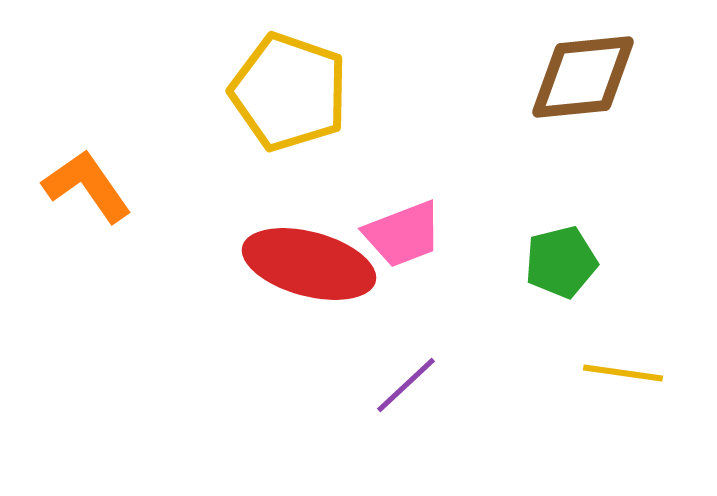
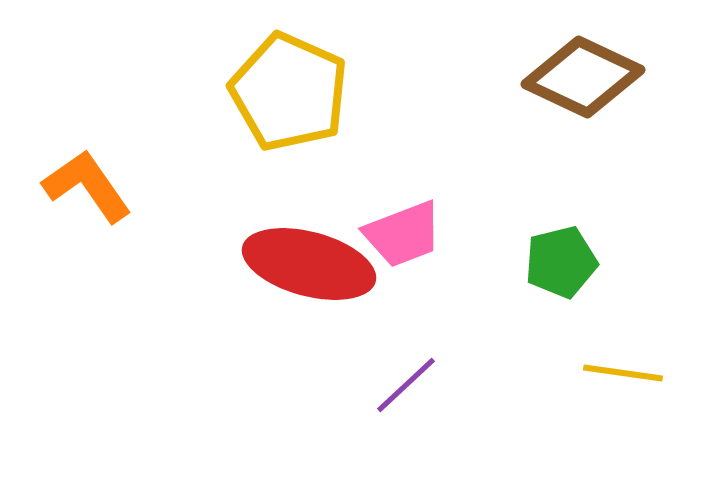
brown diamond: rotated 31 degrees clockwise
yellow pentagon: rotated 5 degrees clockwise
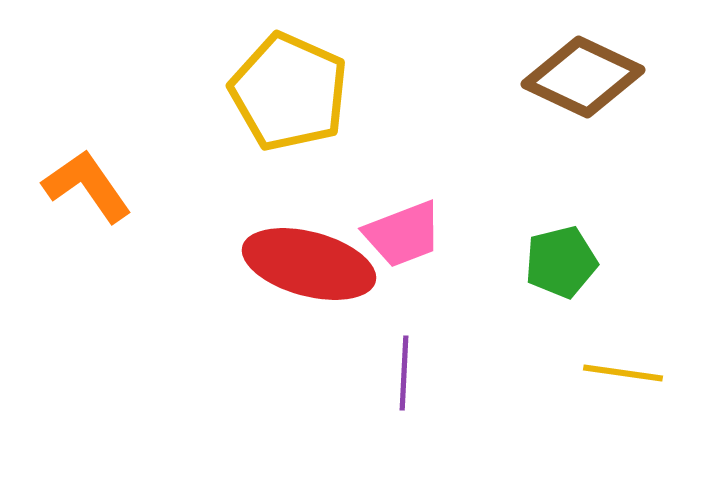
purple line: moved 2 px left, 12 px up; rotated 44 degrees counterclockwise
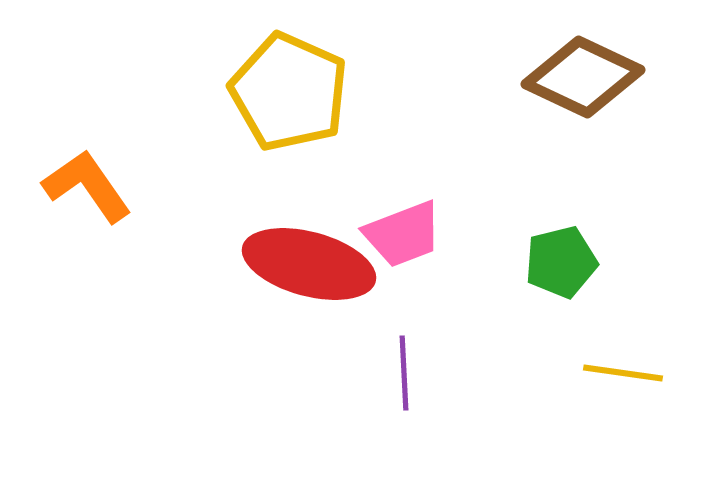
purple line: rotated 6 degrees counterclockwise
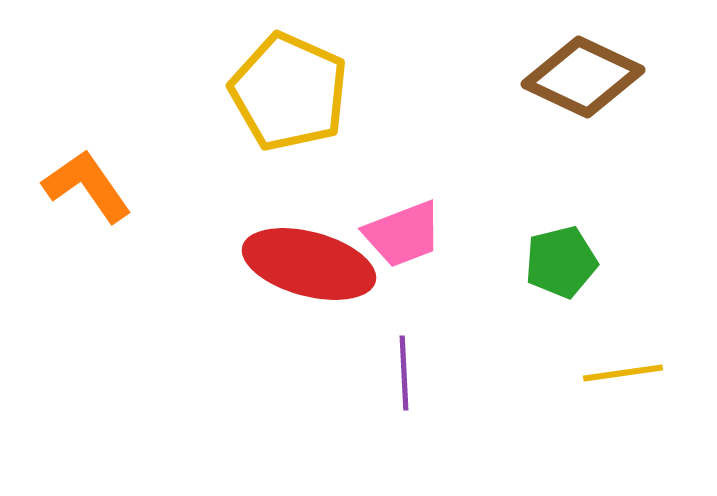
yellow line: rotated 16 degrees counterclockwise
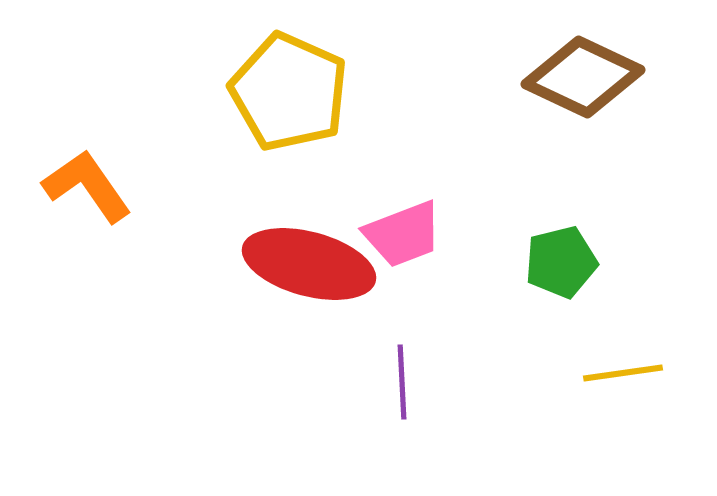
purple line: moved 2 px left, 9 px down
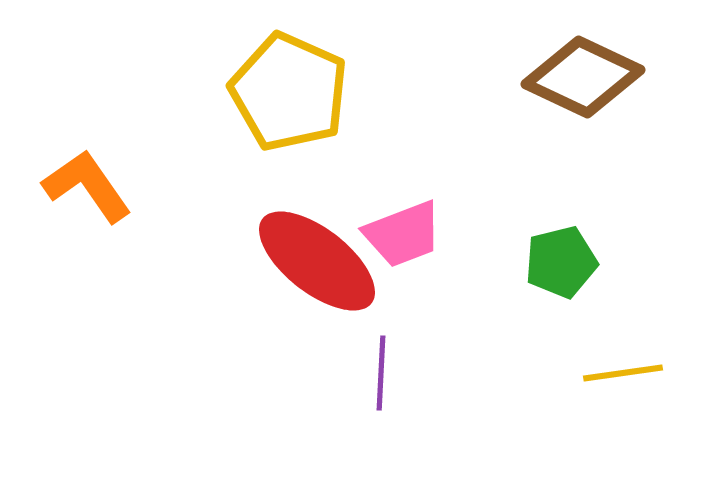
red ellipse: moved 8 px right, 3 px up; rotated 23 degrees clockwise
purple line: moved 21 px left, 9 px up; rotated 6 degrees clockwise
